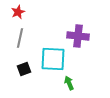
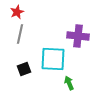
red star: moved 1 px left
gray line: moved 4 px up
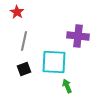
red star: rotated 16 degrees counterclockwise
gray line: moved 4 px right, 7 px down
cyan square: moved 1 px right, 3 px down
green arrow: moved 2 px left, 3 px down
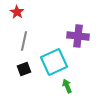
cyan square: rotated 28 degrees counterclockwise
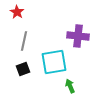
cyan square: rotated 16 degrees clockwise
black square: moved 1 px left
green arrow: moved 3 px right
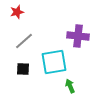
red star: rotated 24 degrees clockwise
gray line: rotated 36 degrees clockwise
black square: rotated 24 degrees clockwise
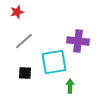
purple cross: moved 5 px down
black square: moved 2 px right, 4 px down
green arrow: rotated 24 degrees clockwise
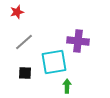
gray line: moved 1 px down
green arrow: moved 3 px left
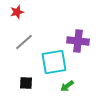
black square: moved 1 px right, 10 px down
green arrow: rotated 128 degrees counterclockwise
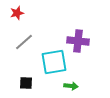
red star: moved 1 px down
green arrow: moved 4 px right; rotated 136 degrees counterclockwise
